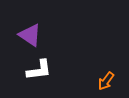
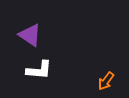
white L-shape: rotated 12 degrees clockwise
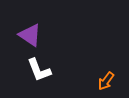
white L-shape: rotated 64 degrees clockwise
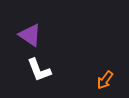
orange arrow: moved 1 px left, 1 px up
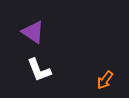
purple triangle: moved 3 px right, 3 px up
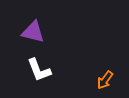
purple triangle: rotated 20 degrees counterclockwise
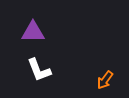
purple triangle: rotated 15 degrees counterclockwise
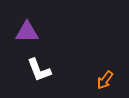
purple triangle: moved 6 px left
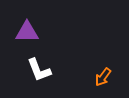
orange arrow: moved 2 px left, 3 px up
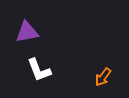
purple triangle: rotated 10 degrees counterclockwise
